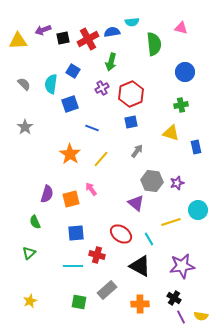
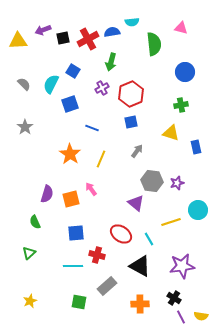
cyan semicircle at (51, 84): rotated 18 degrees clockwise
yellow line at (101, 159): rotated 18 degrees counterclockwise
gray rectangle at (107, 290): moved 4 px up
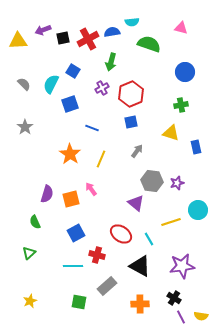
green semicircle at (154, 44): moved 5 px left; rotated 65 degrees counterclockwise
blue square at (76, 233): rotated 24 degrees counterclockwise
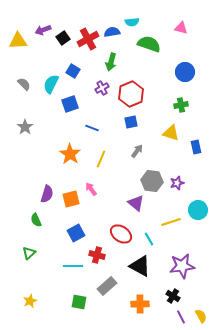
black square at (63, 38): rotated 24 degrees counterclockwise
green semicircle at (35, 222): moved 1 px right, 2 px up
black cross at (174, 298): moved 1 px left, 2 px up
yellow semicircle at (201, 316): rotated 128 degrees counterclockwise
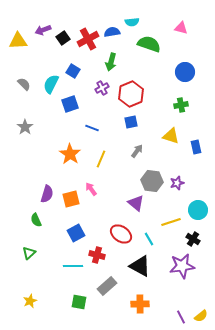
yellow triangle at (171, 133): moved 3 px down
black cross at (173, 296): moved 20 px right, 57 px up
yellow semicircle at (201, 316): rotated 80 degrees clockwise
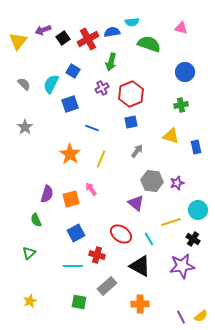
yellow triangle at (18, 41): rotated 48 degrees counterclockwise
